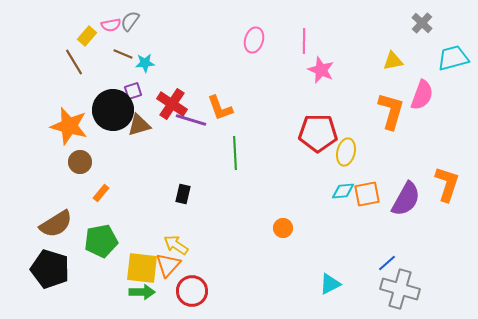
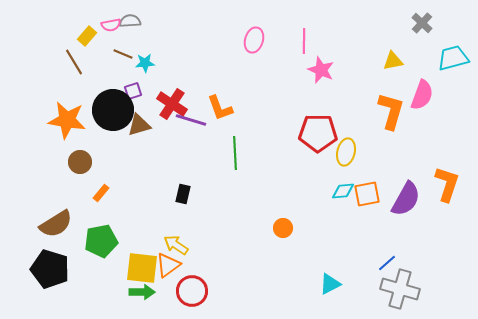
gray semicircle at (130, 21): rotated 50 degrees clockwise
orange star at (69, 126): moved 2 px left, 6 px up; rotated 6 degrees counterclockwise
orange triangle at (168, 265): rotated 12 degrees clockwise
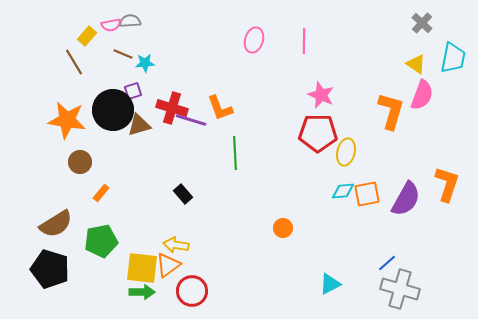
cyan trapezoid at (453, 58): rotated 116 degrees clockwise
yellow triangle at (393, 61): moved 23 px right, 3 px down; rotated 45 degrees clockwise
pink star at (321, 70): moved 25 px down
red cross at (172, 104): moved 4 px down; rotated 16 degrees counterclockwise
black rectangle at (183, 194): rotated 54 degrees counterclockwise
yellow arrow at (176, 245): rotated 25 degrees counterclockwise
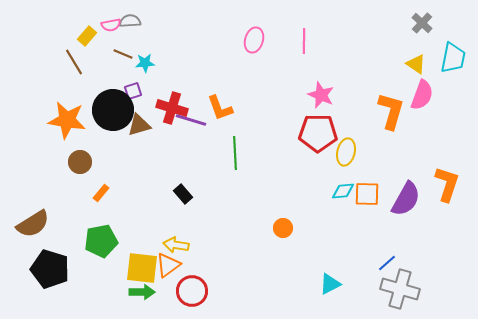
orange square at (367, 194): rotated 12 degrees clockwise
brown semicircle at (56, 224): moved 23 px left
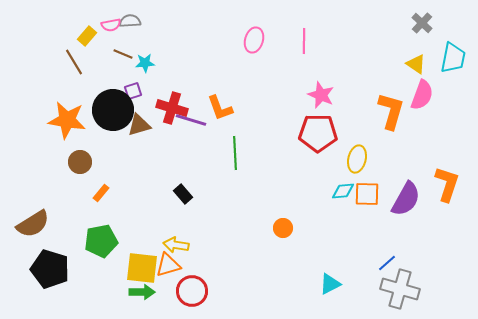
yellow ellipse at (346, 152): moved 11 px right, 7 px down
orange triangle at (168, 265): rotated 20 degrees clockwise
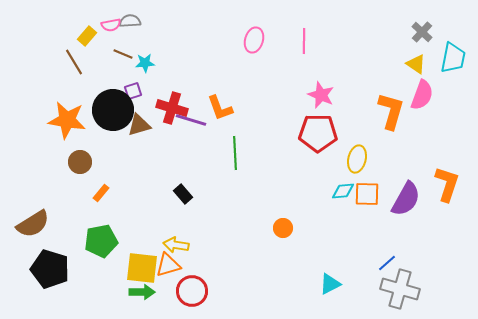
gray cross at (422, 23): moved 9 px down
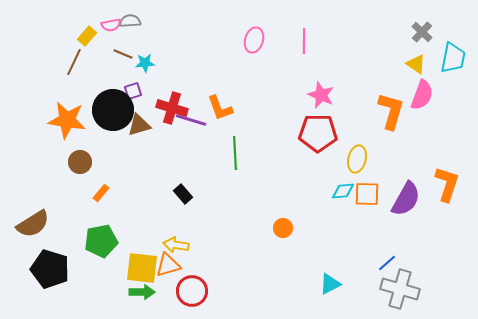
brown line at (74, 62): rotated 56 degrees clockwise
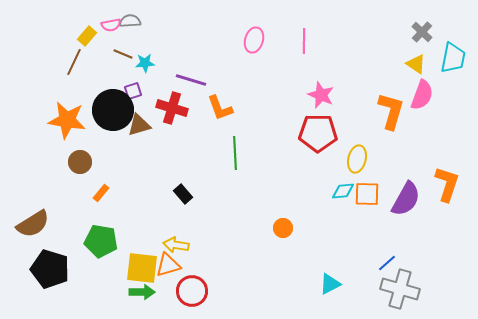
purple line at (191, 120): moved 40 px up
green pentagon at (101, 241): rotated 20 degrees clockwise
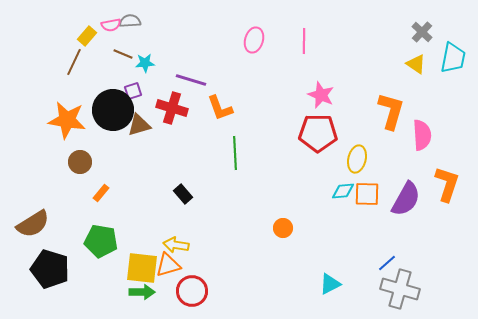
pink semicircle at (422, 95): moved 40 px down; rotated 24 degrees counterclockwise
